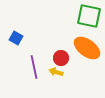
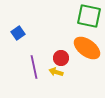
blue square: moved 2 px right, 5 px up; rotated 24 degrees clockwise
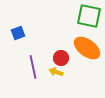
blue square: rotated 16 degrees clockwise
purple line: moved 1 px left
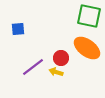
blue square: moved 4 px up; rotated 16 degrees clockwise
purple line: rotated 65 degrees clockwise
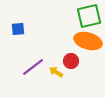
green square: rotated 25 degrees counterclockwise
orange ellipse: moved 1 px right, 7 px up; rotated 20 degrees counterclockwise
red circle: moved 10 px right, 3 px down
yellow arrow: rotated 16 degrees clockwise
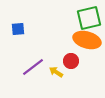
green square: moved 2 px down
orange ellipse: moved 1 px left, 1 px up
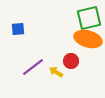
orange ellipse: moved 1 px right, 1 px up
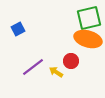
blue square: rotated 24 degrees counterclockwise
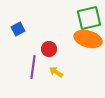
red circle: moved 22 px left, 12 px up
purple line: rotated 45 degrees counterclockwise
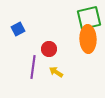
orange ellipse: rotated 72 degrees clockwise
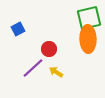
purple line: moved 1 px down; rotated 40 degrees clockwise
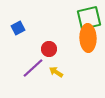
blue square: moved 1 px up
orange ellipse: moved 1 px up
